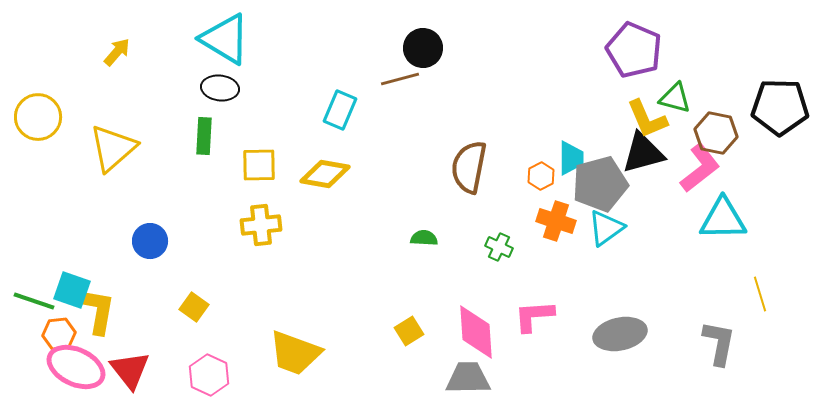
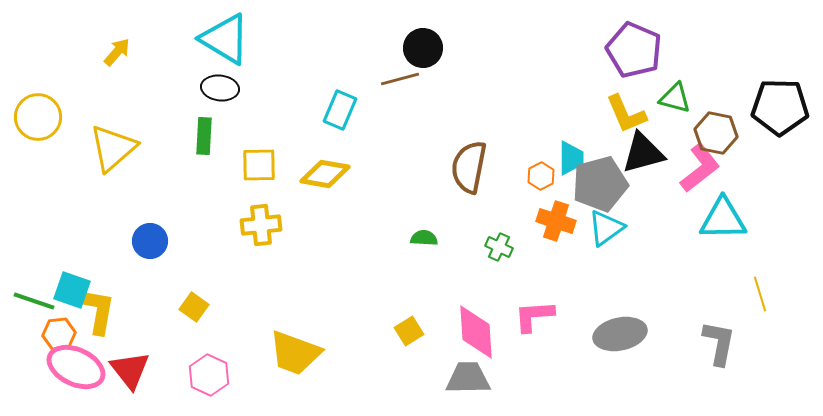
yellow L-shape at (647, 119): moved 21 px left, 5 px up
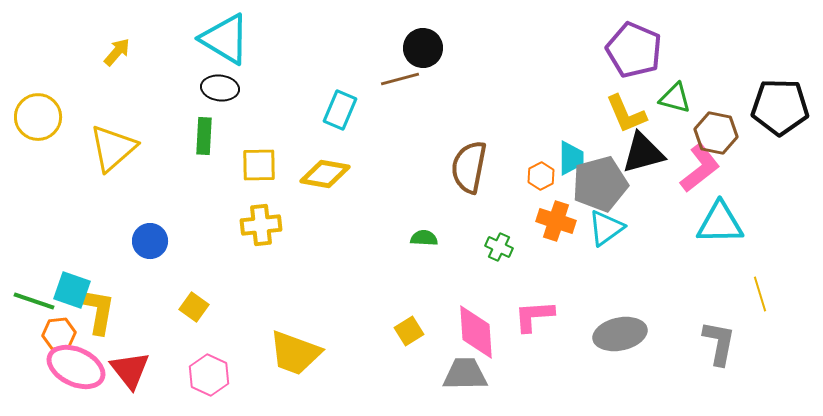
cyan triangle at (723, 219): moved 3 px left, 4 px down
gray trapezoid at (468, 378): moved 3 px left, 4 px up
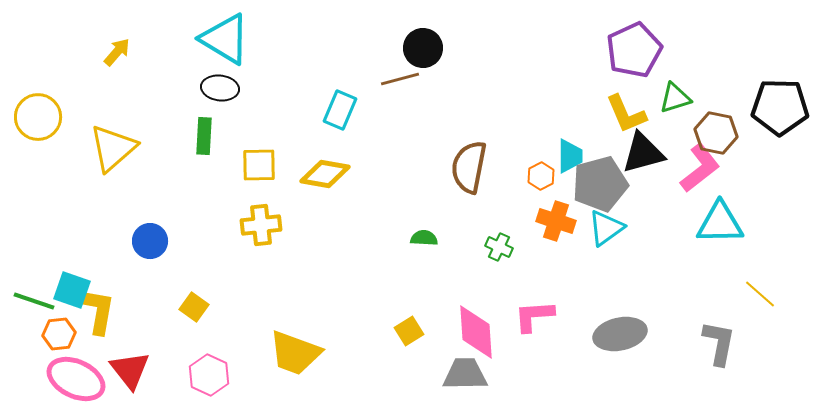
purple pentagon at (634, 50): rotated 24 degrees clockwise
green triangle at (675, 98): rotated 32 degrees counterclockwise
cyan trapezoid at (571, 158): moved 1 px left, 2 px up
yellow line at (760, 294): rotated 32 degrees counterclockwise
pink ellipse at (76, 367): moved 12 px down
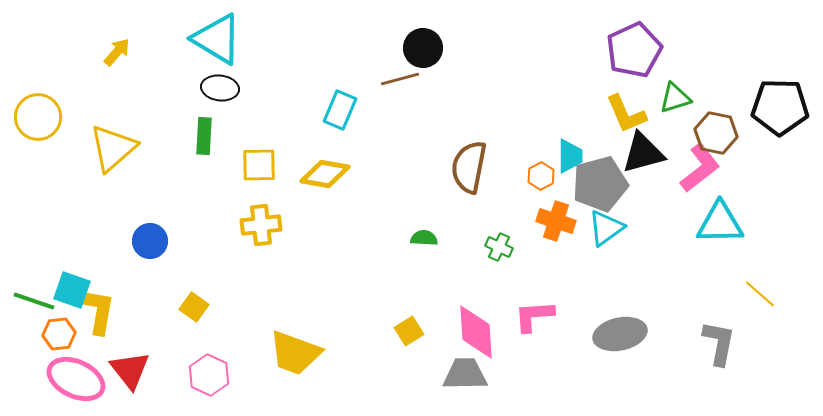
cyan triangle at (225, 39): moved 8 px left
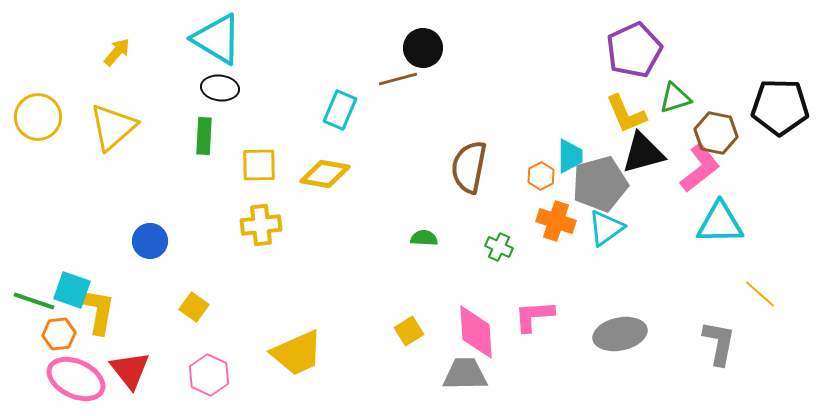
brown line at (400, 79): moved 2 px left
yellow triangle at (113, 148): moved 21 px up
yellow trapezoid at (295, 353): moved 2 px right; rotated 44 degrees counterclockwise
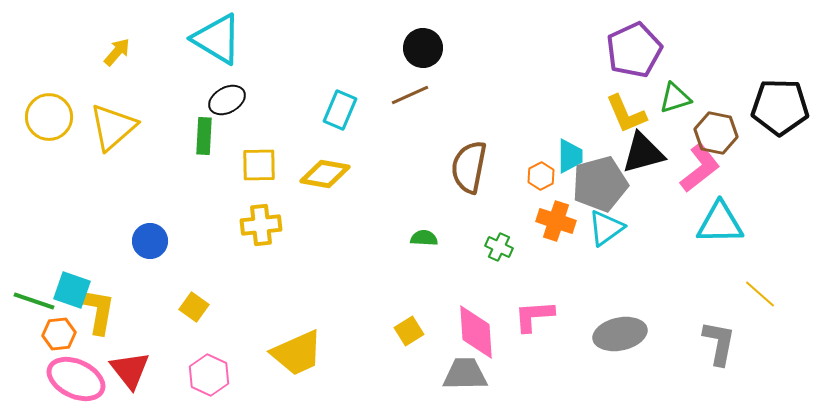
brown line at (398, 79): moved 12 px right, 16 px down; rotated 9 degrees counterclockwise
black ellipse at (220, 88): moved 7 px right, 12 px down; rotated 36 degrees counterclockwise
yellow circle at (38, 117): moved 11 px right
